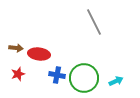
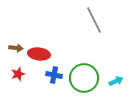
gray line: moved 2 px up
blue cross: moved 3 px left
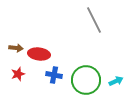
green circle: moved 2 px right, 2 px down
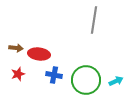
gray line: rotated 36 degrees clockwise
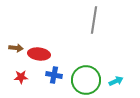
red star: moved 3 px right, 3 px down; rotated 16 degrees clockwise
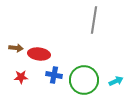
green circle: moved 2 px left
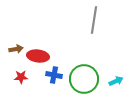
brown arrow: moved 1 px down; rotated 16 degrees counterclockwise
red ellipse: moved 1 px left, 2 px down
green circle: moved 1 px up
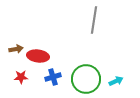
blue cross: moved 1 px left, 2 px down; rotated 28 degrees counterclockwise
green circle: moved 2 px right
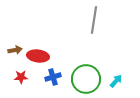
brown arrow: moved 1 px left, 1 px down
cyan arrow: rotated 24 degrees counterclockwise
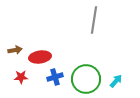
red ellipse: moved 2 px right, 1 px down; rotated 15 degrees counterclockwise
blue cross: moved 2 px right
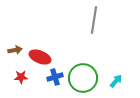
red ellipse: rotated 30 degrees clockwise
green circle: moved 3 px left, 1 px up
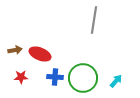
red ellipse: moved 3 px up
blue cross: rotated 21 degrees clockwise
